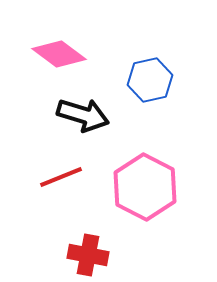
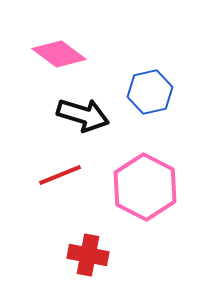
blue hexagon: moved 12 px down
red line: moved 1 px left, 2 px up
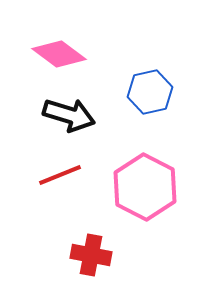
black arrow: moved 14 px left
red cross: moved 3 px right
